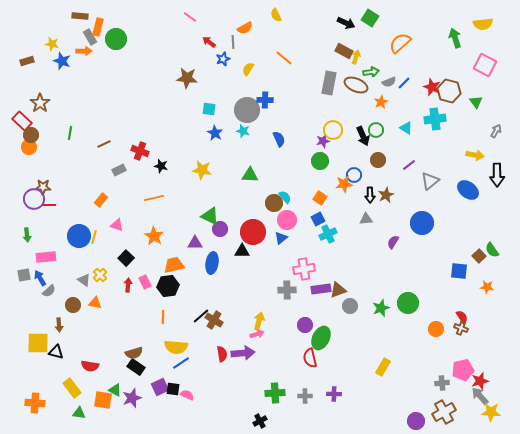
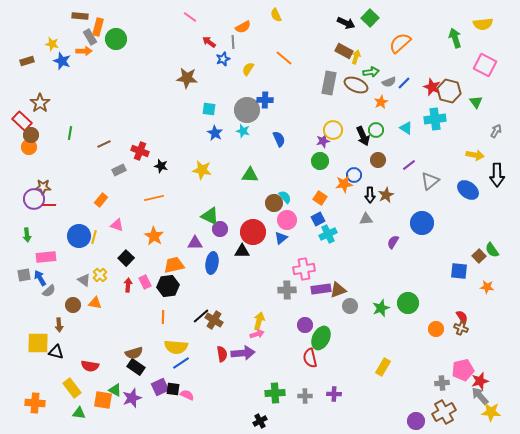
green square at (370, 18): rotated 12 degrees clockwise
orange semicircle at (245, 28): moved 2 px left, 1 px up
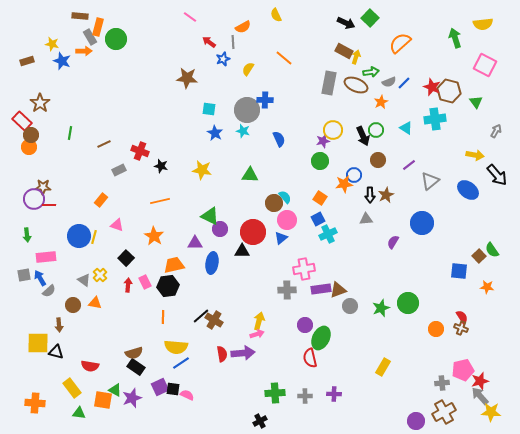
black arrow at (497, 175): rotated 40 degrees counterclockwise
orange line at (154, 198): moved 6 px right, 3 px down
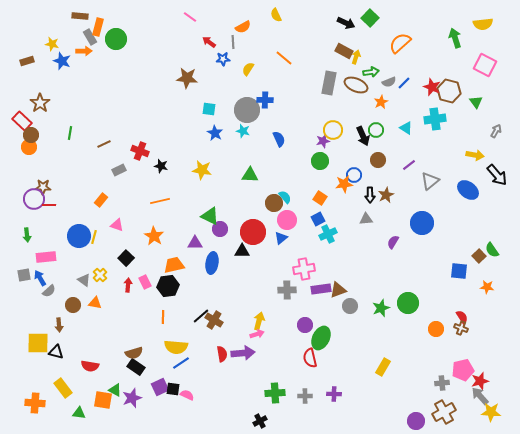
blue star at (223, 59): rotated 16 degrees clockwise
yellow rectangle at (72, 388): moved 9 px left
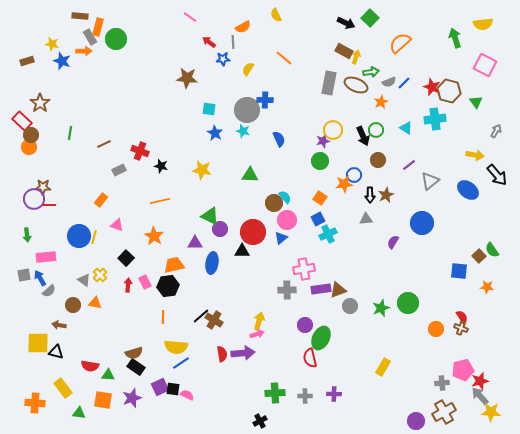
brown arrow at (59, 325): rotated 104 degrees clockwise
green triangle at (115, 390): moved 7 px left, 15 px up; rotated 24 degrees counterclockwise
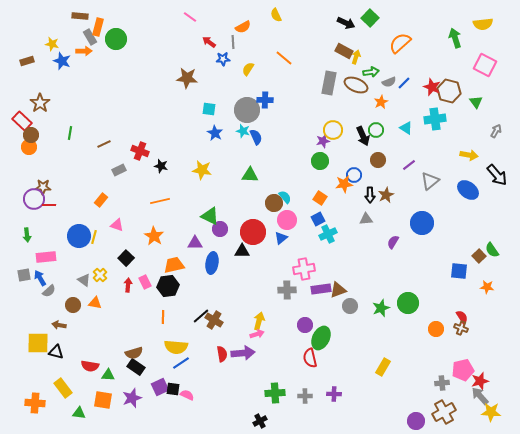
blue semicircle at (279, 139): moved 23 px left, 2 px up
yellow arrow at (475, 155): moved 6 px left
